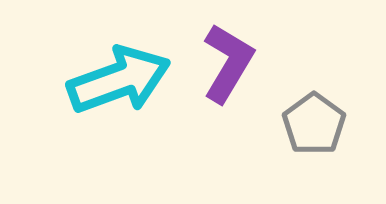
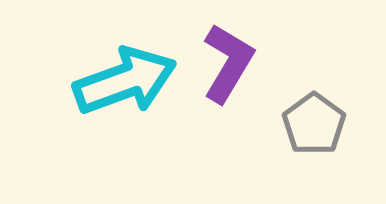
cyan arrow: moved 6 px right, 1 px down
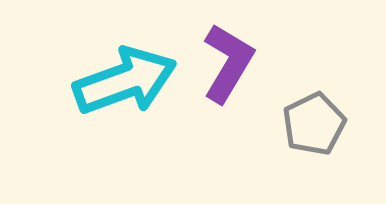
gray pentagon: rotated 10 degrees clockwise
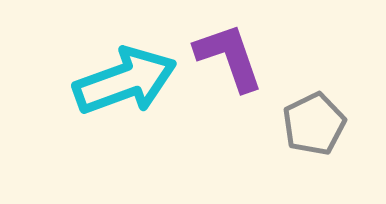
purple L-shape: moved 1 px right, 6 px up; rotated 50 degrees counterclockwise
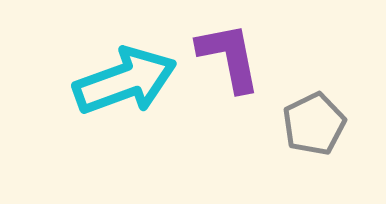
purple L-shape: rotated 8 degrees clockwise
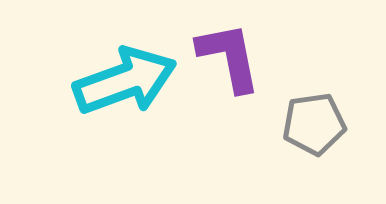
gray pentagon: rotated 18 degrees clockwise
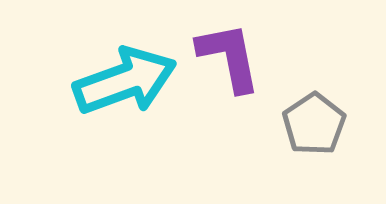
gray pentagon: rotated 26 degrees counterclockwise
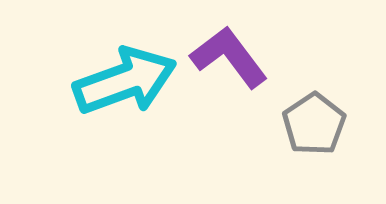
purple L-shape: rotated 26 degrees counterclockwise
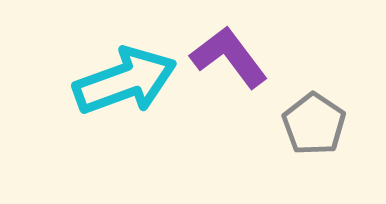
gray pentagon: rotated 4 degrees counterclockwise
